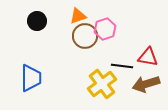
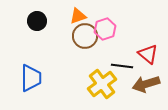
red triangle: moved 3 px up; rotated 30 degrees clockwise
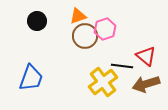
red triangle: moved 2 px left, 2 px down
blue trapezoid: rotated 20 degrees clockwise
yellow cross: moved 1 px right, 2 px up
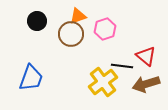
brown circle: moved 14 px left, 2 px up
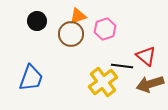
brown arrow: moved 4 px right
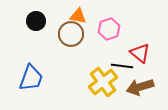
orange triangle: rotated 30 degrees clockwise
black circle: moved 1 px left
pink hexagon: moved 4 px right
red triangle: moved 6 px left, 3 px up
brown arrow: moved 10 px left, 3 px down
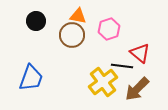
brown circle: moved 1 px right, 1 px down
brown arrow: moved 3 px left, 2 px down; rotated 28 degrees counterclockwise
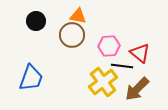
pink hexagon: moved 17 px down; rotated 15 degrees clockwise
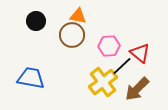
black line: rotated 50 degrees counterclockwise
blue trapezoid: rotated 100 degrees counterclockwise
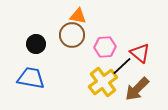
black circle: moved 23 px down
pink hexagon: moved 4 px left, 1 px down
